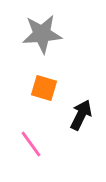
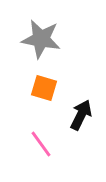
gray star: moved 1 px left, 5 px down; rotated 15 degrees clockwise
pink line: moved 10 px right
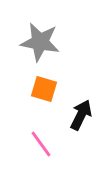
gray star: moved 1 px left, 3 px down
orange square: moved 1 px down
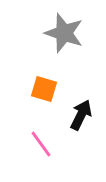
gray star: moved 24 px right, 9 px up; rotated 9 degrees clockwise
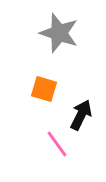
gray star: moved 5 px left
pink line: moved 16 px right
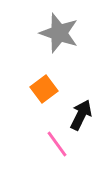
orange square: rotated 36 degrees clockwise
